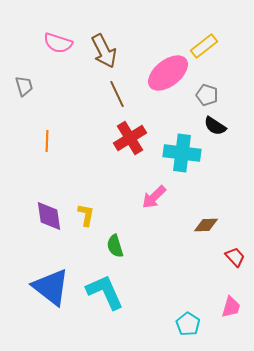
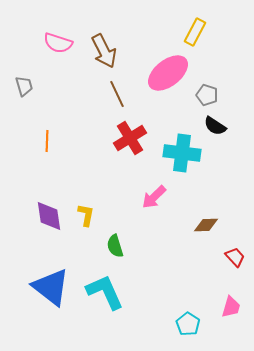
yellow rectangle: moved 9 px left, 14 px up; rotated 24 degrees counterclockwise
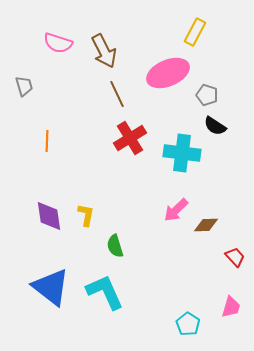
pink ellipse: rotated 15 degrees clockwise
pink arrow: moved 22 px right, 13 px down
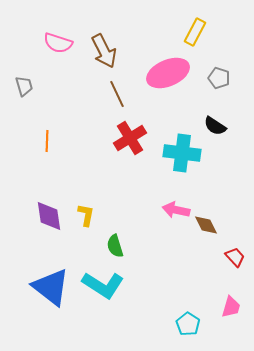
gray pentagon: moved 12 px right, 17 px up
pink arrow: rotated 56 degrees clockwise
brown diamond: rotated 65 degrees clockwise
cyan L-shape: moved 2 px left, 7 px up; rotated 147 degrees clockwise
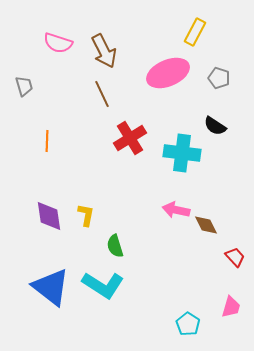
brown line: moved 15 px left
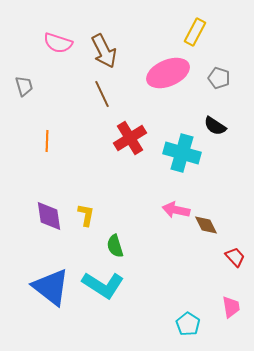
cyan cross: rotated 9 degrees clockwise
pink trapezoid: rotated 25 degrees counterclockwise
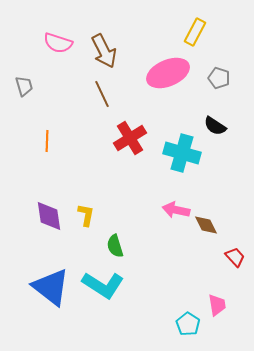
pink trapezoid: moved 14 px left, 2 px up
